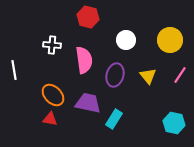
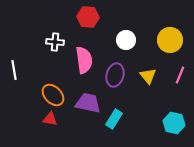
red hexagon: rotated 10 degrees counterclockwise
white cross: moved 3 px right, 3 px up
pink line: rotated 12 degrees counterclockwise
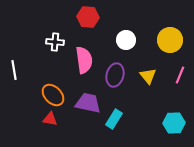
cyan hexagon: rotated 15 degrees counterclockwise
